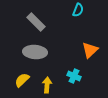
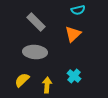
cyan semicircle: rotated 56 degrees clockwise
orange triangle: moved 17 px left, 16 px up
cyan cross: rotated 16 degrees clockwise
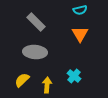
cyan semicircle: moved 2 px right
orange triangle: moved 7 px right; rotated 18 degrees counterclockwise
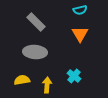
yellow semicircle: rotated 35 degrees clockwise
